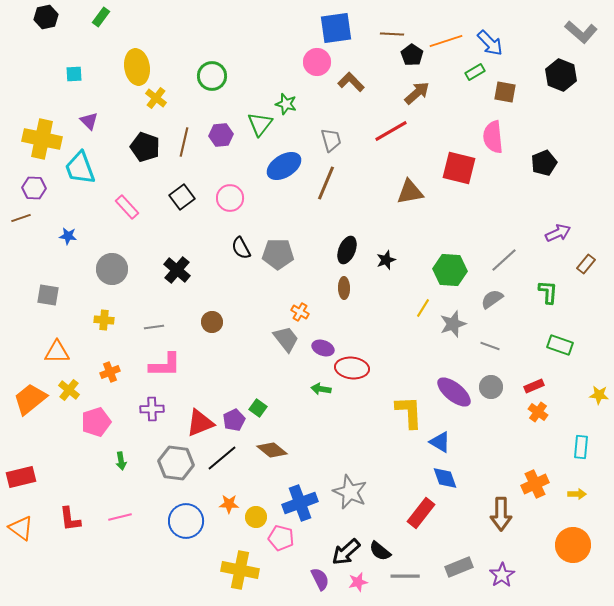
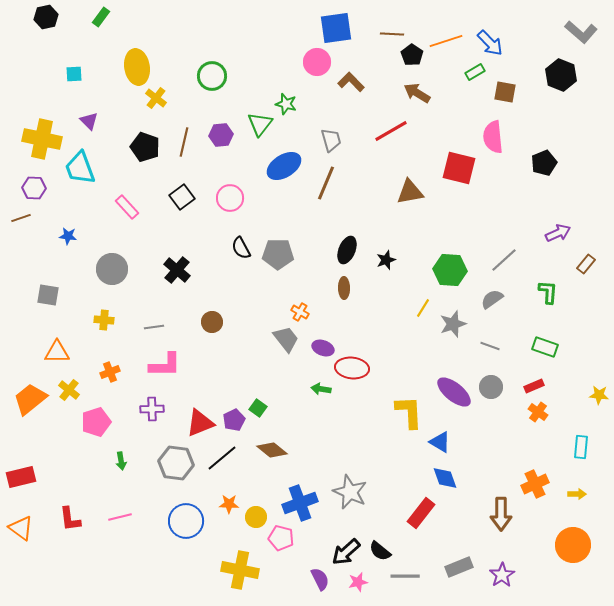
brown arrow at (417, 93): rotated 108 degrees counterclockwise
green rectangle at (560, 345): moved 15 px left, 2 px down
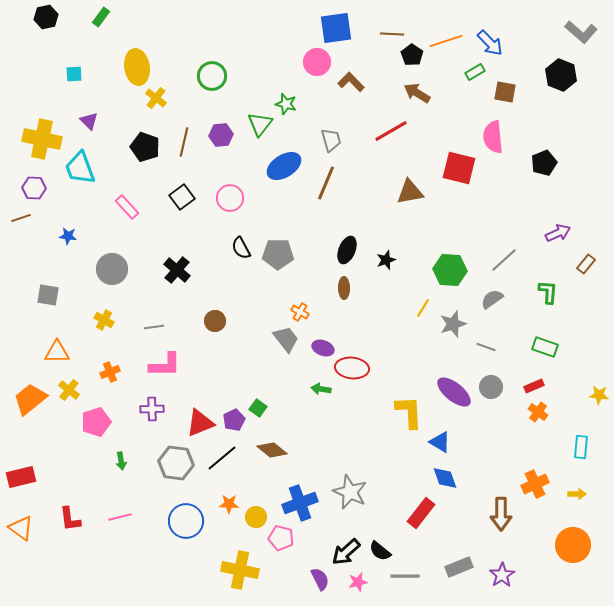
yellow cross at (104, 320): rotated 24 degrees clockwise
brown circle at (212, 322): moved 3 px right, 1 px up
gray line at (490, 346): moved 4 px left, 1 px down
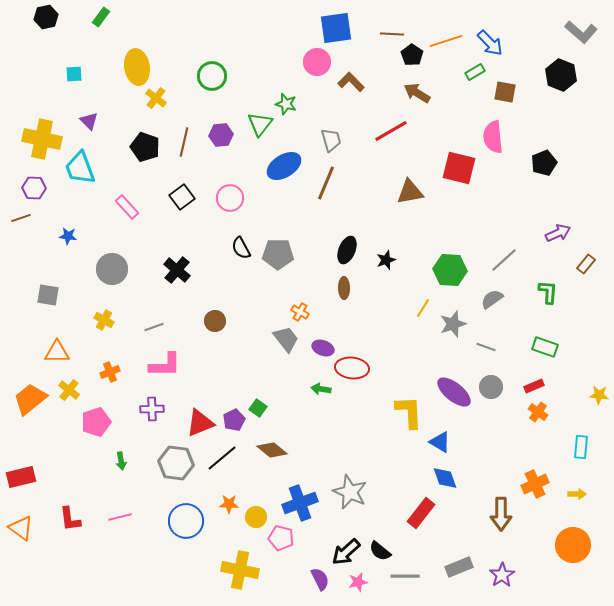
gray line at (154, 327): rotated 12 degrees counterclockwise
